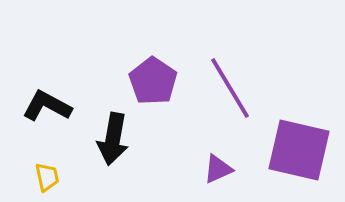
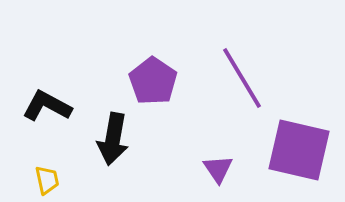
purple line: moved 12 px right, 10 px up
purple triangle: rotated 40 degrees counterclockwise
yellow trapezoid: moved 3 px down
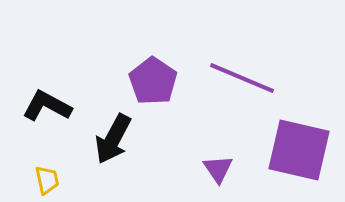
purple line: rotated 36 degrees counterclockwise
black arrow: rotated 18 degrees clockwise
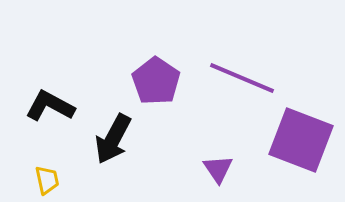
purple pentagon: moved 3 px right
black L-shape: moved 3 px right
purple square: moved 2 px right, 10 px up; rotated 8 degrees clockwise
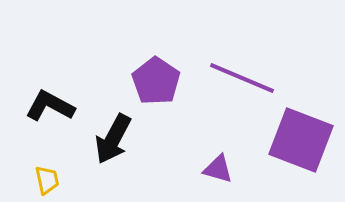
purple triangle: rotated 40 degrees counterclockwise
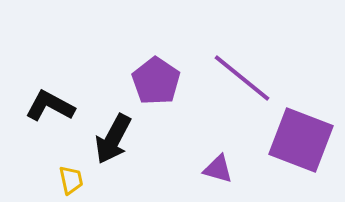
purple line: rotated 16 degrees clockwise
yellow trapezoid: moved 24 px right
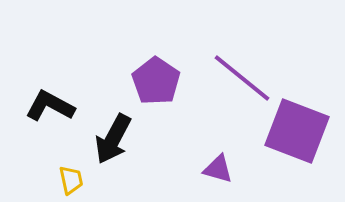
purple square: moved 4 px left, 9 px up
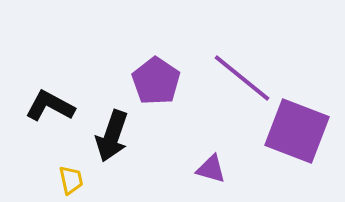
black arrow: moved 1 px left, 3 px up; rotated 9 degrees counterclockwise
purple triangle: moved 7 px left
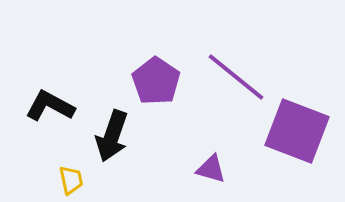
purple line: moved 6 px left, 1 px up
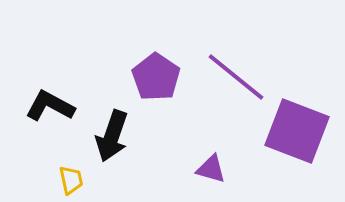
purple pentagon: moved 4 px up
